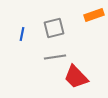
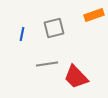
gray line: moved 8 px left, 7 px down
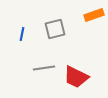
gray square: moved 1 px right, 1 px down
gray line: moved 3 px left, 4 px down
red trapezoid: rotated 20 degrees counterclockwise
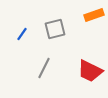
blue line: rotated 24 degrees clockwise
gray line: rotated 55 degrees counterclockwise
red trapezoid: moved 14 px right, 6 px up
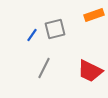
blue line: moved 10 px right, 1 px down
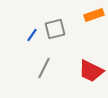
red trapezoid: moved 1 px right
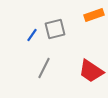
red trapezoid: rotated 8 degrees clockwise
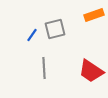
gray line: rotated 30 degrees counterclockwise
